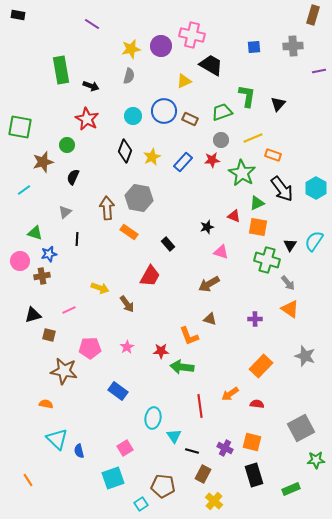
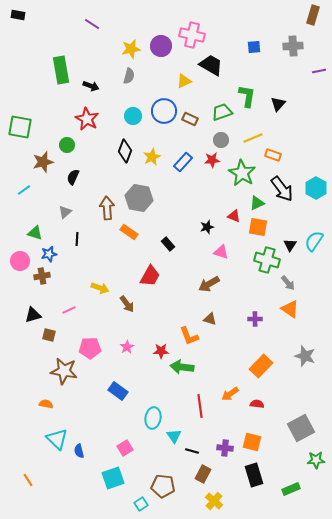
purple cross at (225, 448): rotated 21 degrees counterclockwise
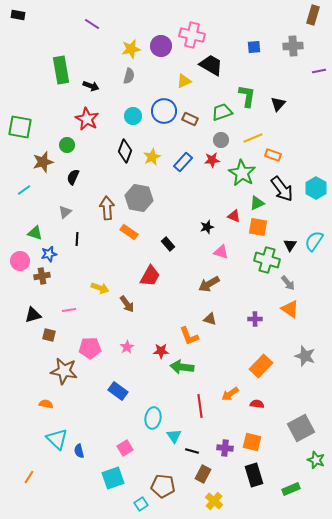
pink line at (69, 310): rotated 16 degrees clockwise
green star at (316, 460): rotated 24 degrees clockwise
orange line at (28, 480): moved 1 px right, 3 px up; rotated 64 degrees clockwise
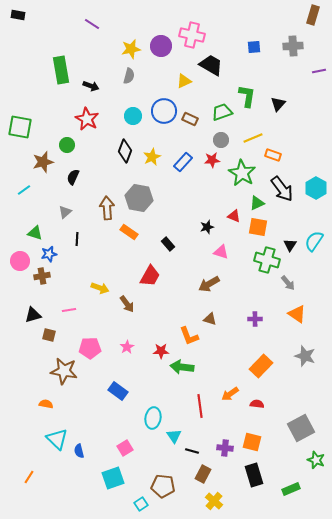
orange triangle at (290, 309): moved 7 px right, 5 px down
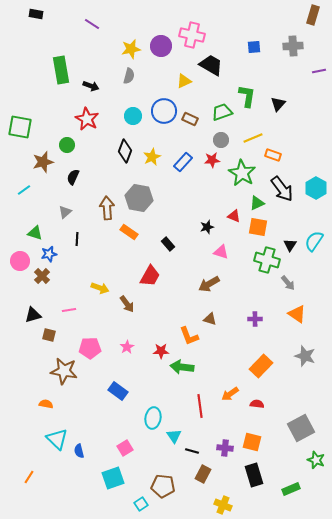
black rectangle at (18, 15): moved 18 px right, 1 px up
brown cross at (42, 276): rotated 35 degrees counterclockwise
yellow cross at (214, 501): moved 9 px right, 4 px down; rotated 18 degrees counterclockwise
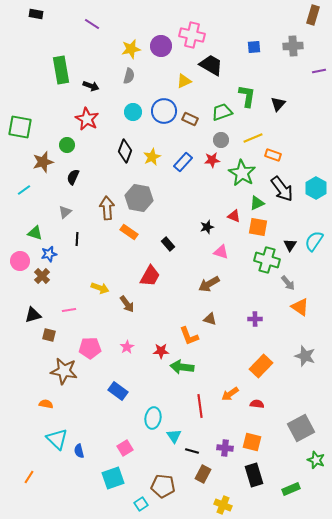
cyan circle at (133, 116): moved 4 px up
orange triangle at (297, 314): moved 3 px right, 7 px up
